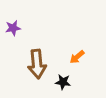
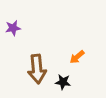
brown arrow: moved 5 px down
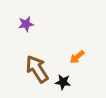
purple star: moved 13 px right, 4 px up
brown arrow: rotated 152 degrees clockwise
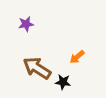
brown arrow: moved 1 px up; rotated 24 degrees counterclockwise
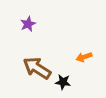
purple star: moved 2 px right; rotated 14 degrees counterclockwise
orange arrow: moved 7 px right; rotated 21 degrees clockwise
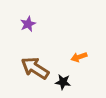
orange arrow: moved 5 px left
brown arrow: moved 2 px left
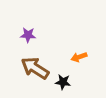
purple star: moved 11 px down; rotated 28 degrees clockwise
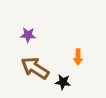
orange arrow: moved 1 px left; rotated 70 degrees counterclockwise
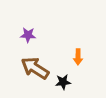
black star: rotated 14 degrees counterclockwise
